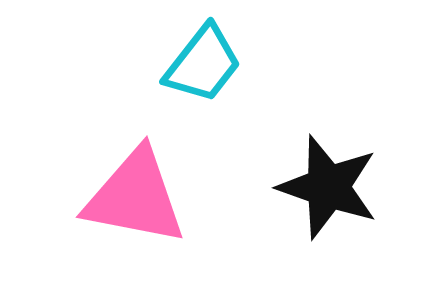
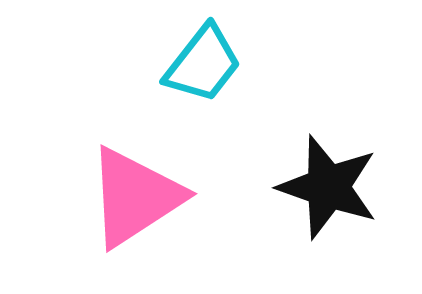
pink triangle: rotated 44 degrees counterclockwise
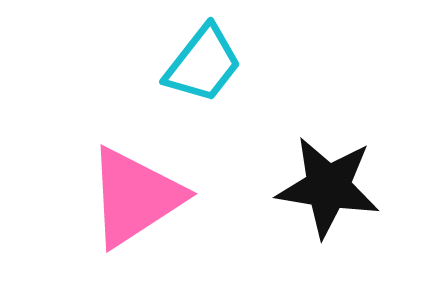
black star: rotated 10 degrees counterclockwise
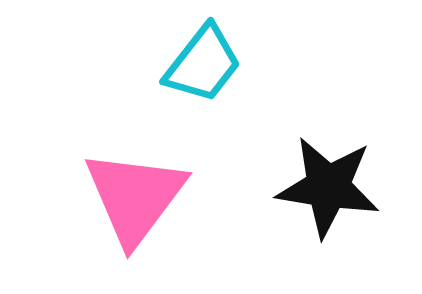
pink triangle: rotated 20 degrees counterclockwise
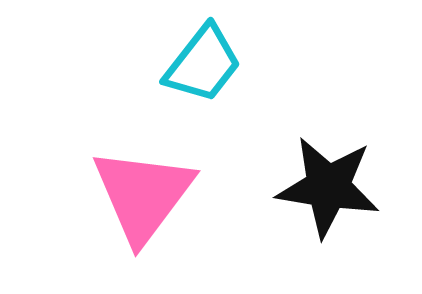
pink triangle: moved 8 px right, 2 px up
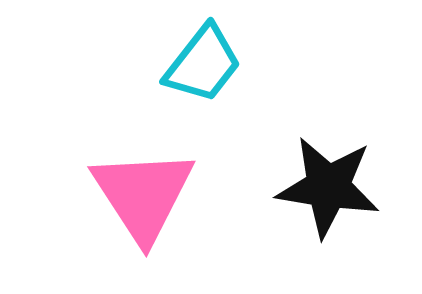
pink triangle: rotated 10 degrees counterclockwise
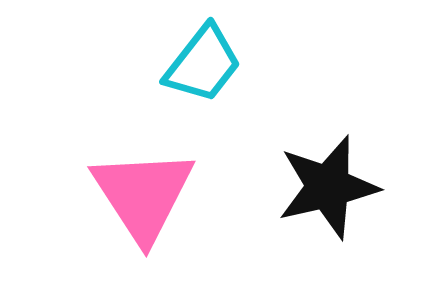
black star: rotated 22 degrees counterclockwise
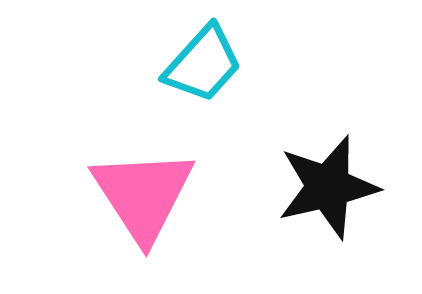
cyan trapezoid: rotated 4 degrees clockwise
